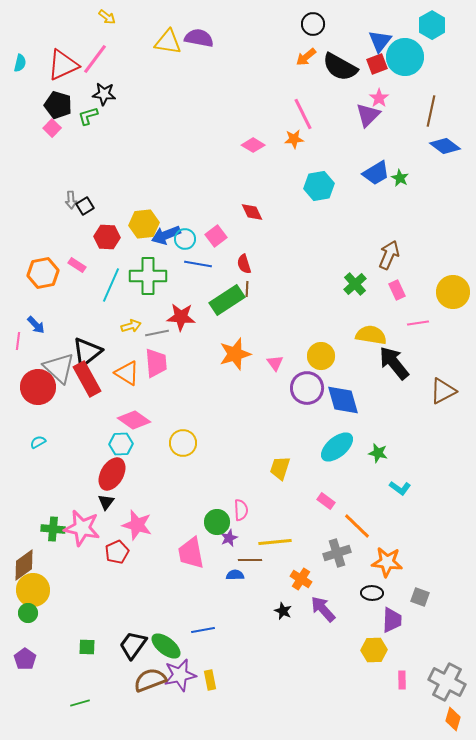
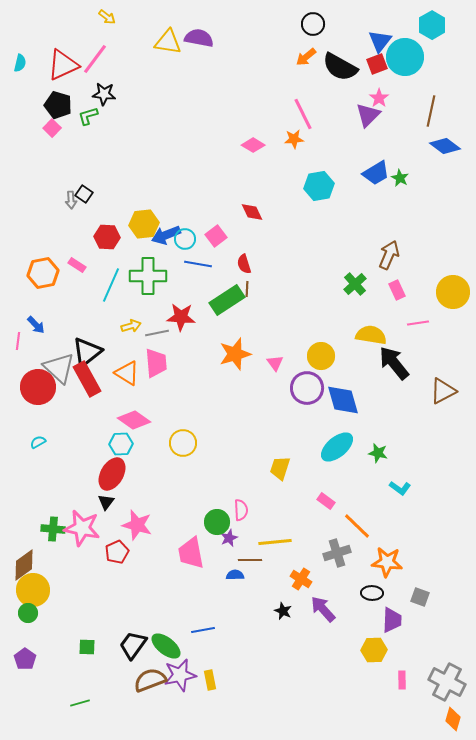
black square at (85, 206): moved 1 px left, 12 px up; rotated 24 degrees counterclockwise
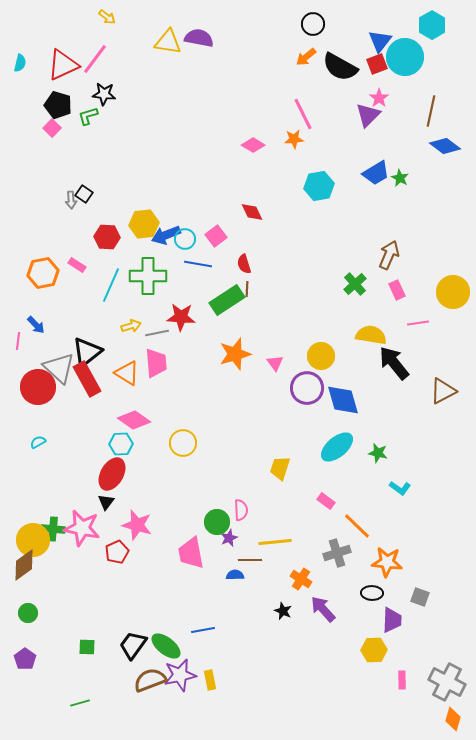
yellow circle at (33, 590): moved 50 px up
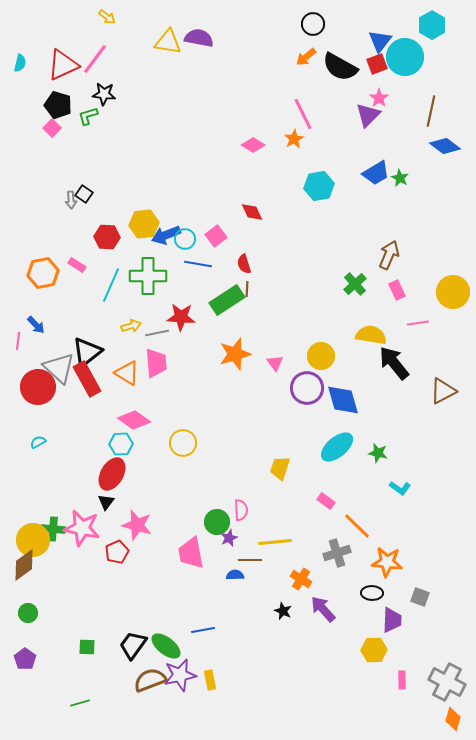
orange star at (294, 139): rotated 24 degrees counterclockwise
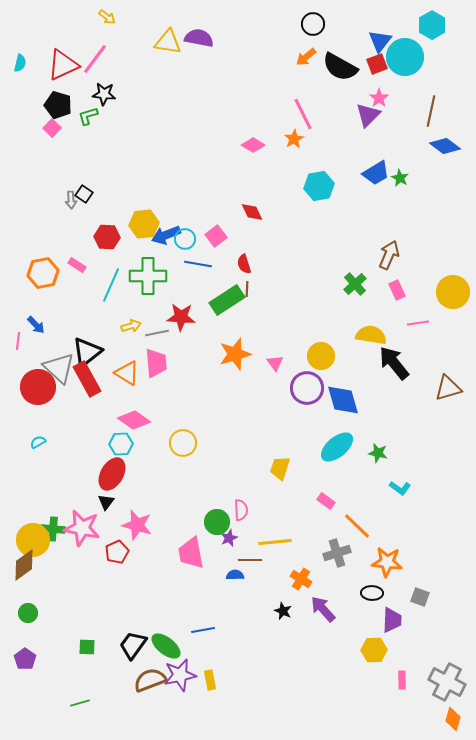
brown triangle at (443, 391): moved 5 px right, 3 px up; rotated 12 degrees clockwise
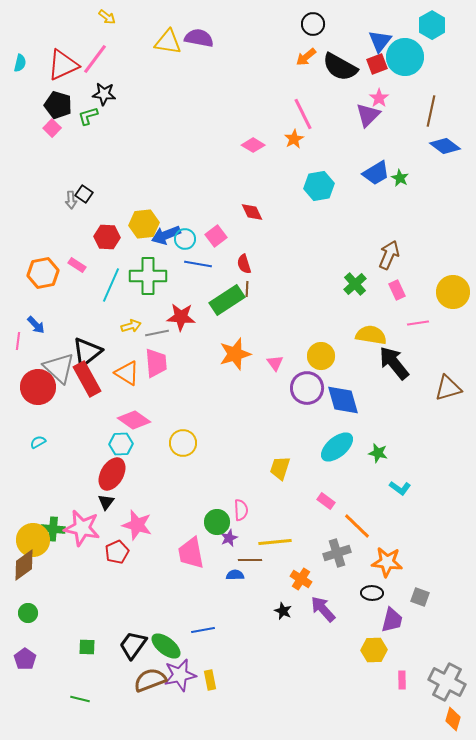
purple trapezoid at (392, 620): rotated 12 degrees clockwise
green line at (80, 703): moved 4 px up; rotated 30 degrees clockwise
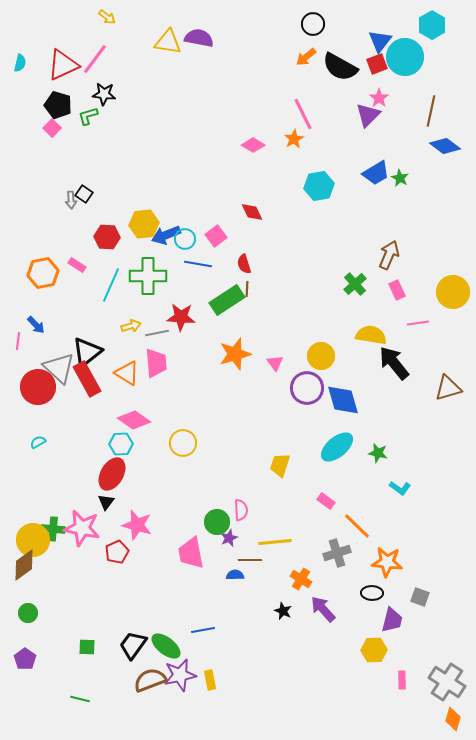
yellow trapezoid at (280, 468): moved 3 px up
gray cross at (447, 682): rotated 6 degrees clockwise
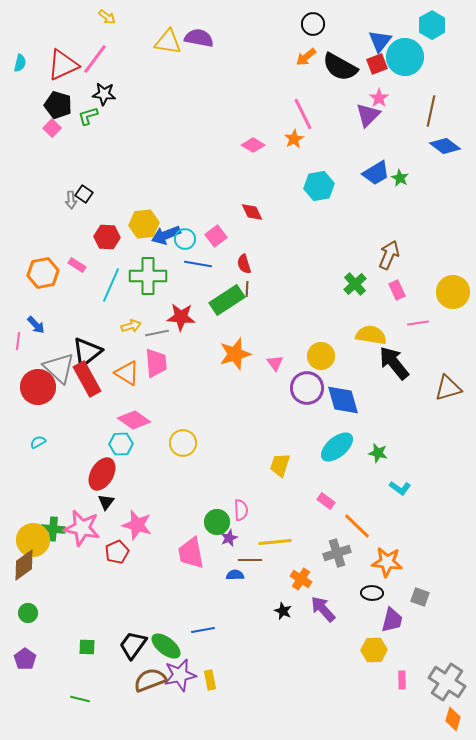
red ellipse at (112, 474): moved 10 px left
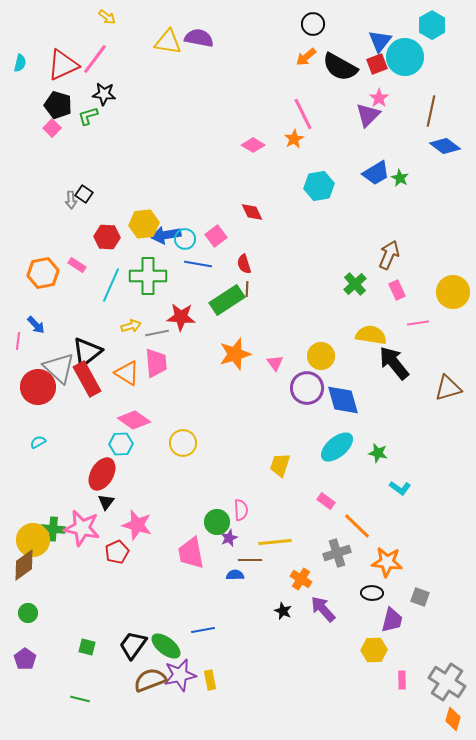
blue arrow at (166, 235): rotated 12 degrees clockwise
green square at (87, 647): rotated 12 degrees clockwise
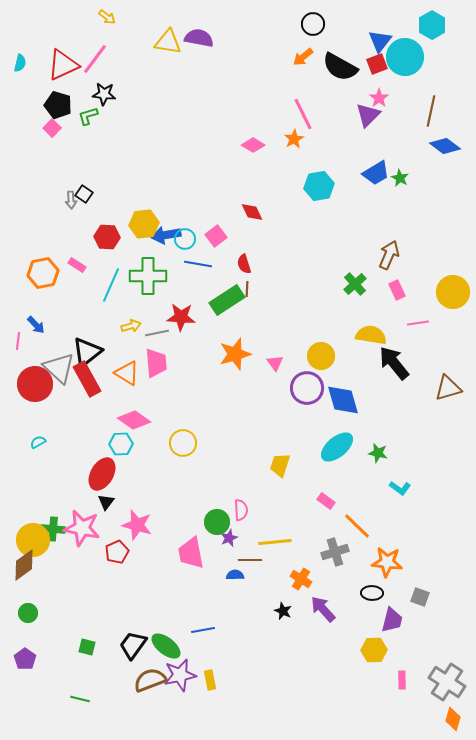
orange arrow at (306, 57): moved 3 px left
red circle at (38, 387): moved 3 px left, 3 px up
gray cross at (337, 553): moved 2 px left, 1 px up
